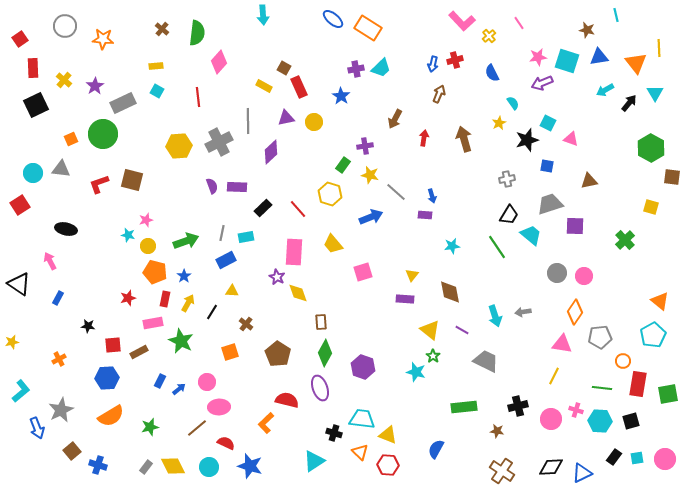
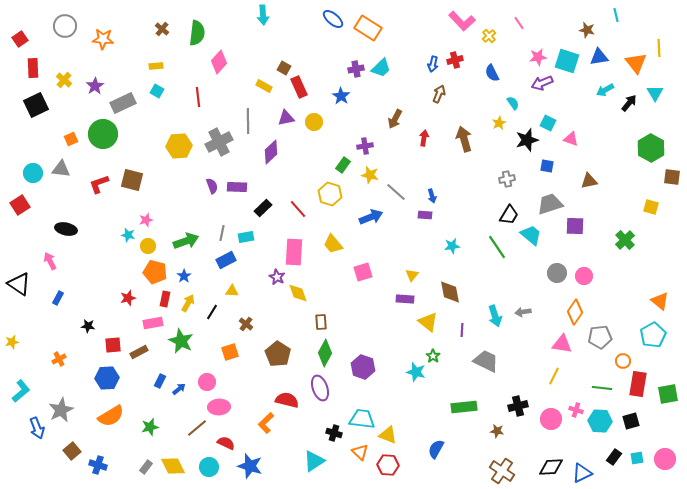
yellow triangle at (430, 330): moved 2 px left, 8 px up
purple line at (462, 330): rotated 64 degrees clockwise
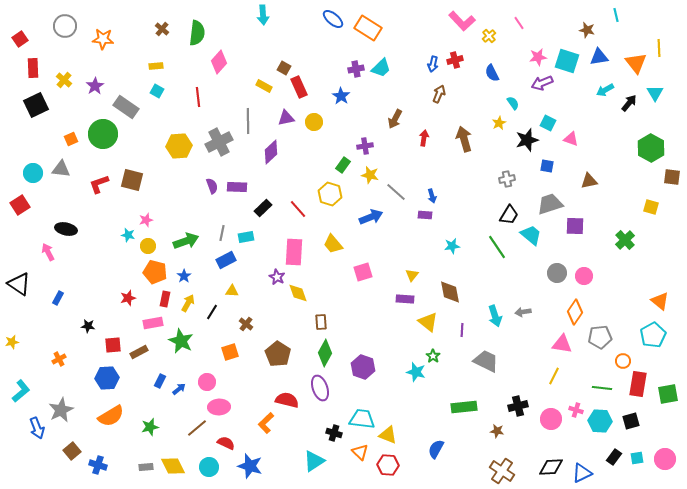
gray rectangle at (123, 103): moved 3 px right, 4 px down; rotated 60 degrees clockwise
pink arrow at (50, 261): moved 2 px left, 9 px up
gray rectangle at (146, 467): rotated 48 degrees clockwise
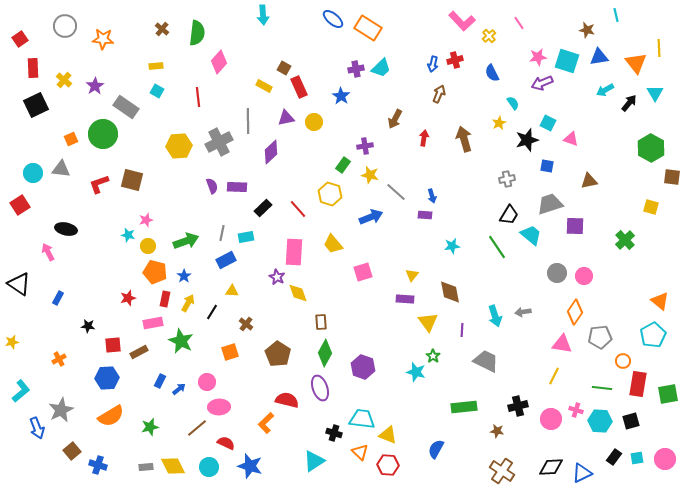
yellow triangle at (428, 322): rotated 15 degrees clockwise
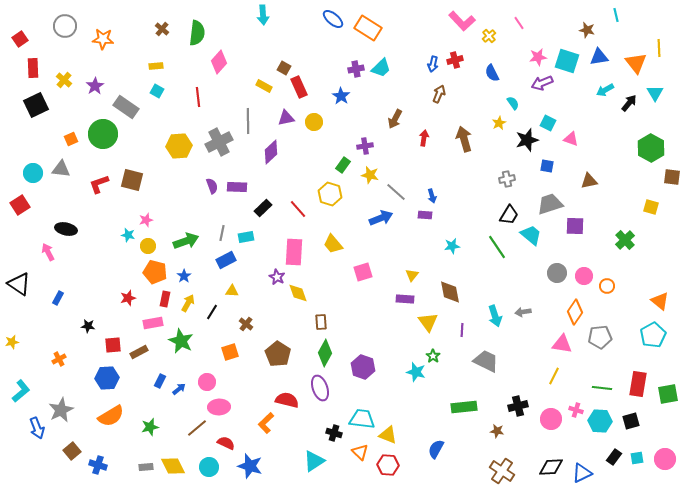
blue arrow at (371, 217): moved 10 px right, 1 px down
orange circle at (623, 361): moved 16 px left, 75 px up
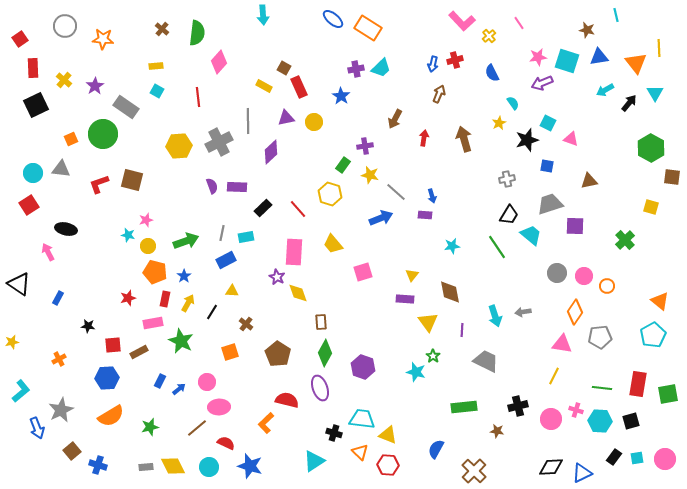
red square at (20, 205): moved 9 px right
brown cross at (502, 471): moved 28 px left; rotated 10 degrees clockwise
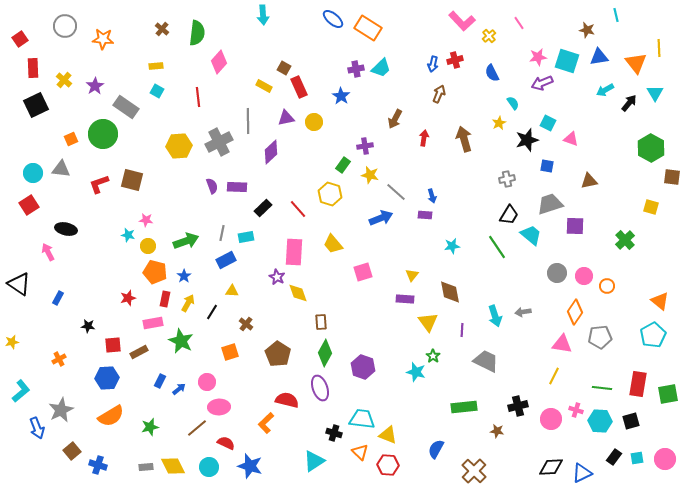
pink star at (146, 220): rotated 24 degrees clockwise
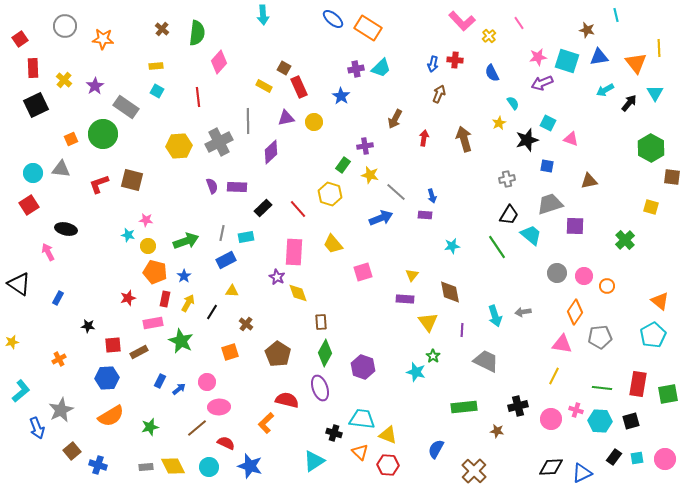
red cross at (455, 60): rotated 21 degrees clockwise
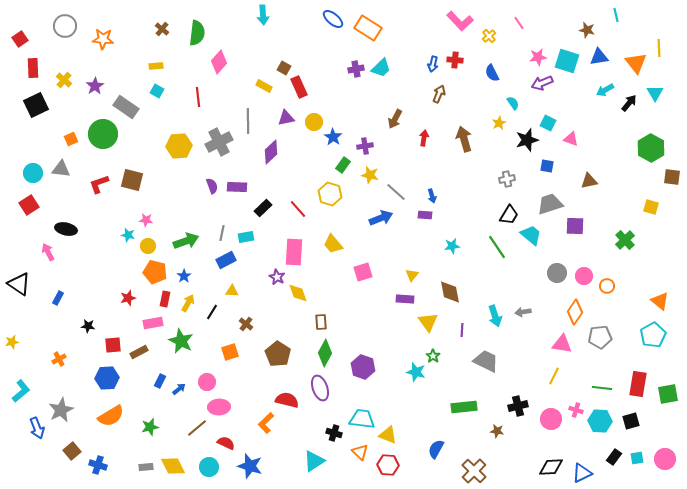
pink L-shape at (462, 21): moved 2 px left
blue star at (341, 96): moved 8 px left, 41 px down
